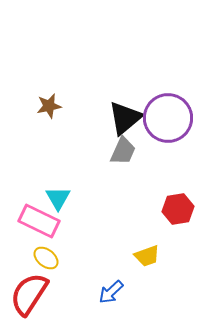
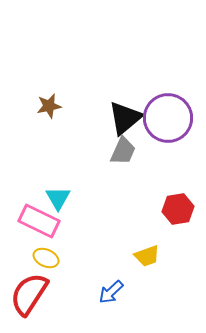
yellow ellipse: rotated 15 degrees counterclockwise
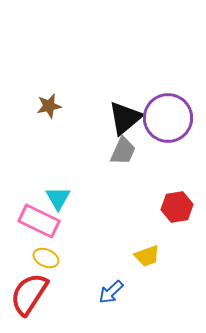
red hexagon: moved 1 px left, 2 px up
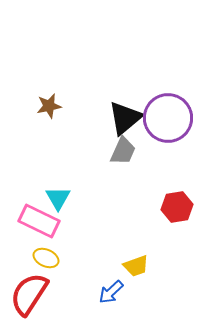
yellow trapezoid: moved 11 px left, 10 px down
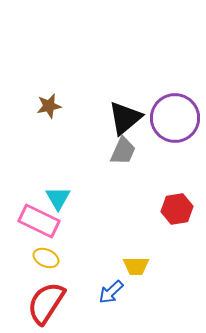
purple circle: moved 7 px right
red hexagon: moved 2 px down
yellow trapezoid: rotated 20 degrees clockwise
red semicircle: moved 17 px right, 9 px down
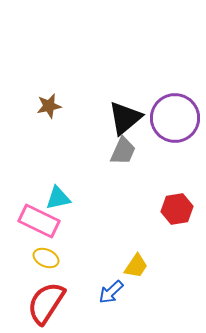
cyan triangle: rotated 48 degrees clockwise
yellow trapezoid: rotated 56 degrees counterclockwise
